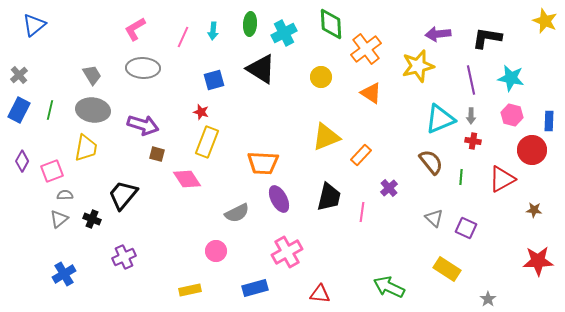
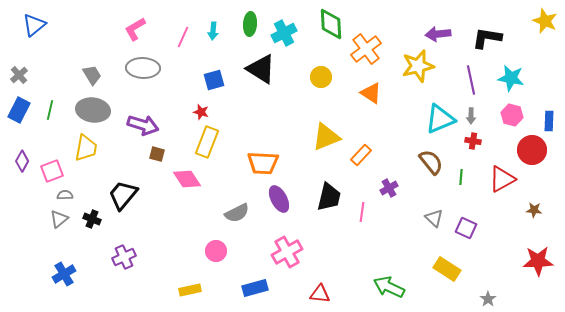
purple cross at (389, 188): rotated 12 degrees clockwise
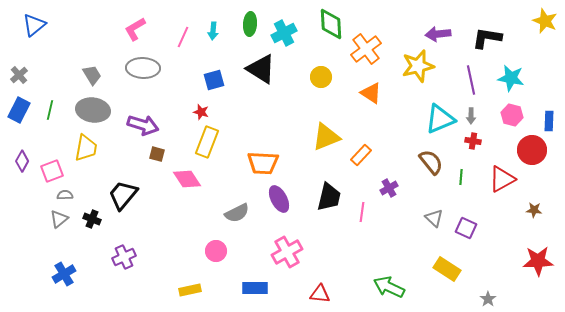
blue rectangle at (255, 288): rotated 15 degrees clockwise
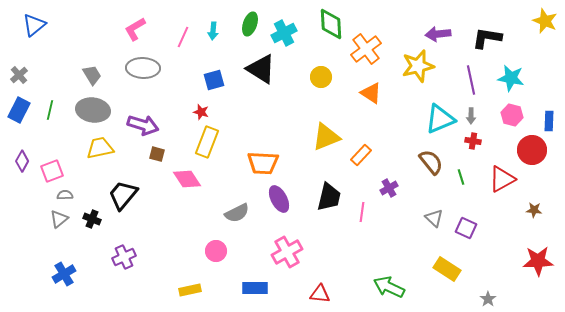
green ellipse at (250, 24): rotated 15 degrees clockwise
yellow trapezoid at (86, 148): moved 14 px right; rotated 112 degrees counterclockwise
green line at (461, 177): rotated 21 degrees counterclockwise
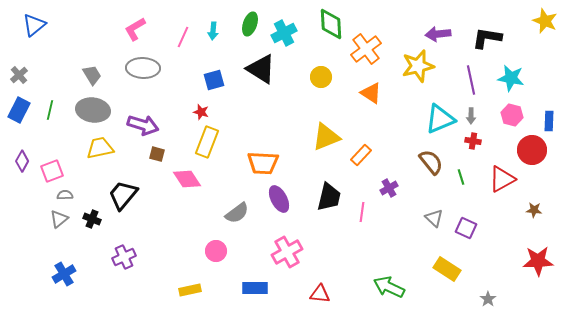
gray semicircle at (237, 213): rotated 10 degrees counterclockwise
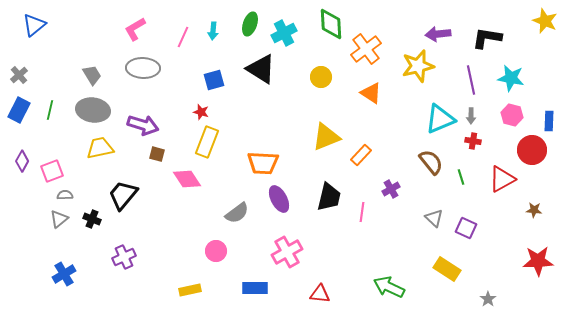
purple cross at (389, 188): moved 2 px right, 1 px down
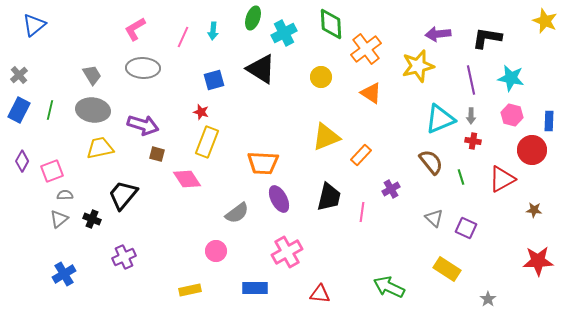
green ellipse at (250, 24): moved 3 px right, 6 px up
